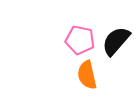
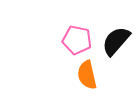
pink pentagon: moved 3 px left
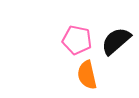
black semicircle: rotated 8 degrees clockwise
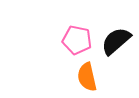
orange semicircle: moved 2 px down
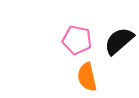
black semicircle: moved 3 px right
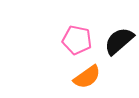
orange semicircle: rotated 112 degrees counterclockwise
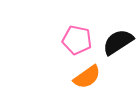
black semicircle: moved 1 px left, 1 px down; rotated 8 degrees clockwise
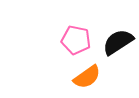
pink pentagon: moved 1 px left
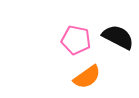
black semicircle: moved 5 px up; rotated 60 degrees clockwise
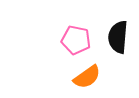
black semicircle: rotated 112 degrees counterclockwise
